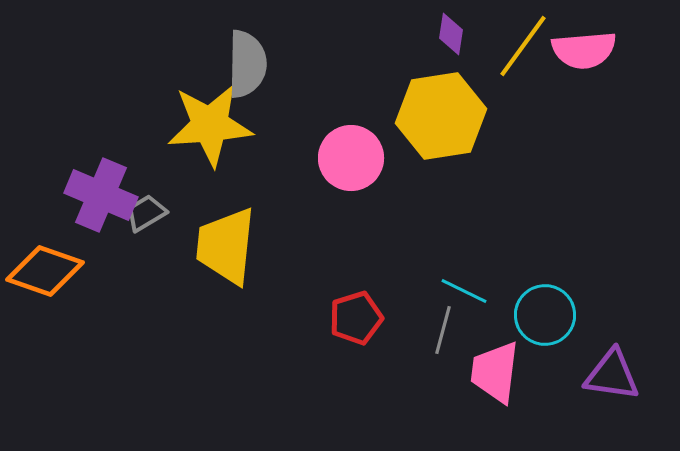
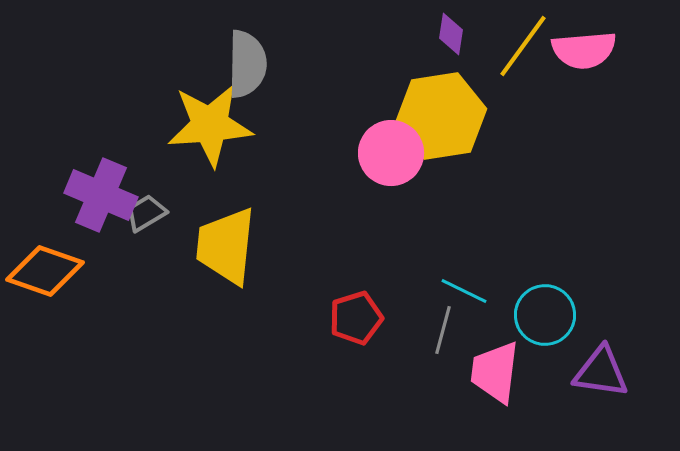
pink circle: moved 40 px right, 5 px up
purple triangle: moved 11 px left, 3 px up
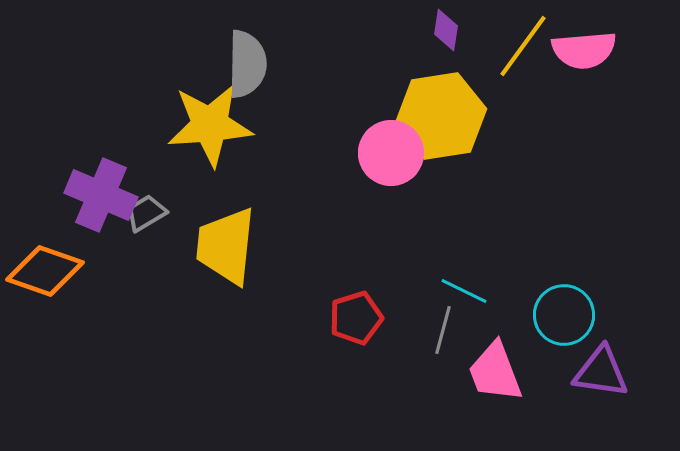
purple diamond: moved 5 px left, 4 px up
cyan circle: moved 19 px right
pink trapezoid: rotated 28 degrees counterclockwise
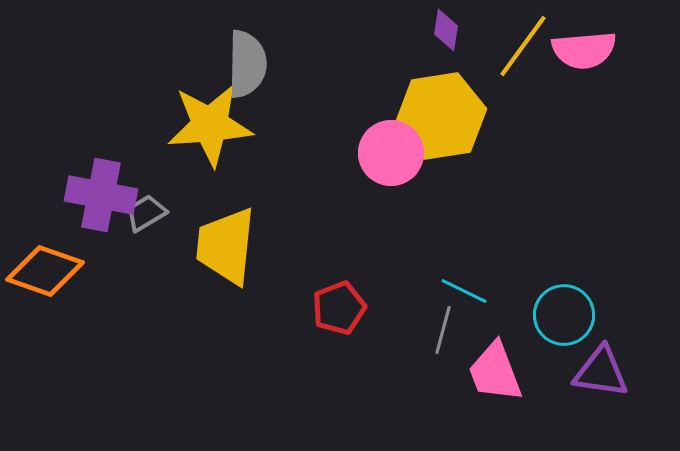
purple cross: rotated 12 degrees counterclockwise
red pentagon: moved 17 px left, 10 px up; rotated 4 degrees counterclockwise
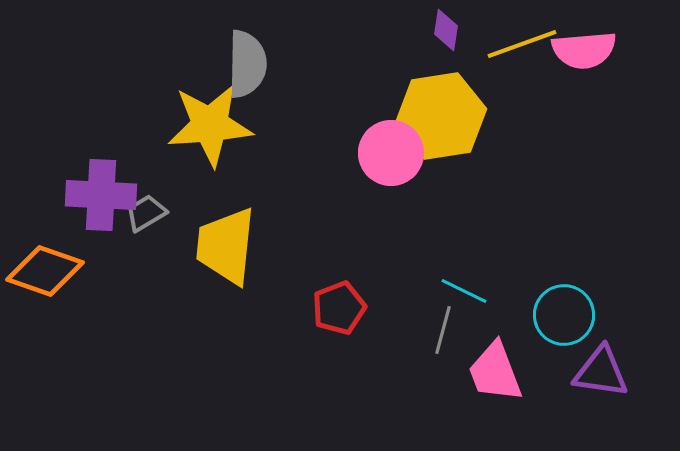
yellow line: moved 1 px left, 2 px up; rotated 34 degrees clockwise
purple cross: rotated 8 degrees counterclockwise
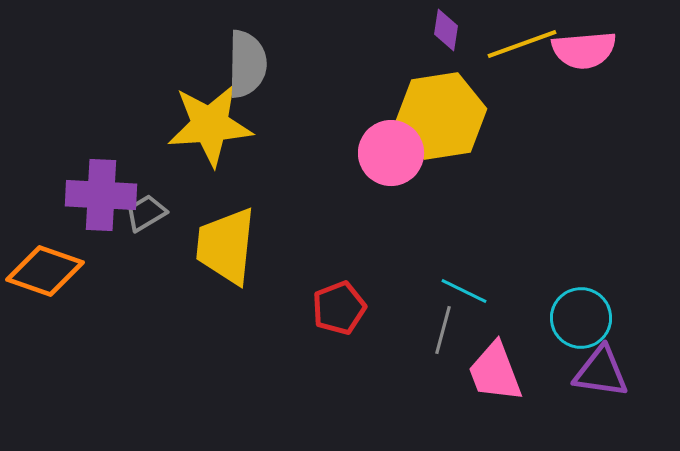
cyan circle: moved 17 px right, 3 px down
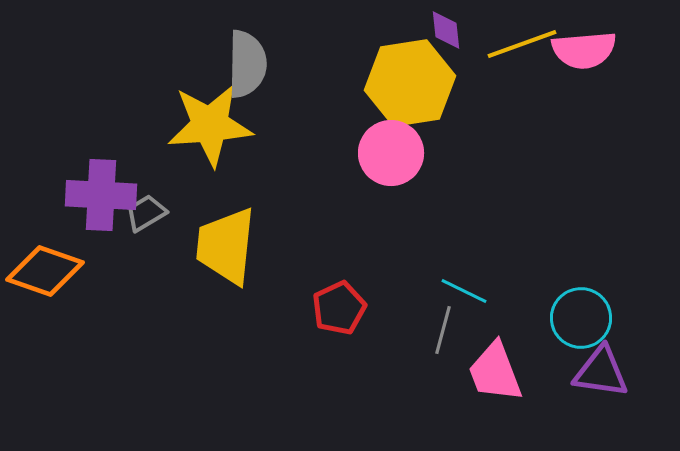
purple diamond: rotated 15 degrees counterclockwise
yellow hexagon: moved 31 px left, 33 px up
red pentagon: rotated 4 degrees counterclockwise
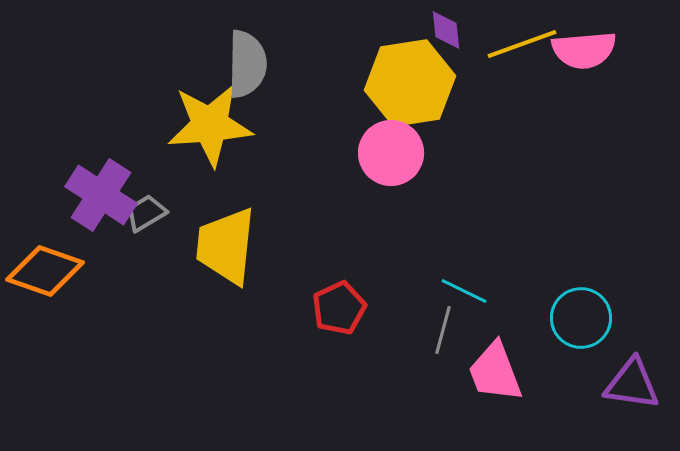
purple cross: rotated 30 degrees clockwise
purple triangle: moved 31 px right, 12 px down
